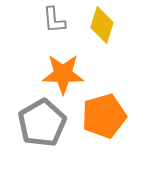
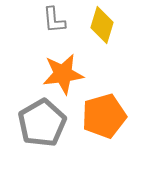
orange star: rotated 9 degrees counterclockwise
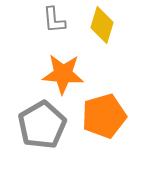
orange star: rotated 12 degrees clockwise
gray pentagon: moved 2 px down
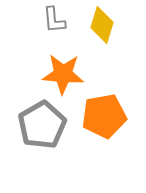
orange pentagon: rotated 6 degrees clockwise
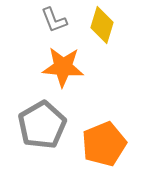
gray L-shape: rotated 16 degrees counterclockwise
orange star: moved 7 px up
orange pentagon: moved 28 px down; rotated 12 degrees counterclockwise
